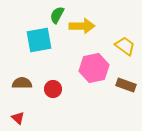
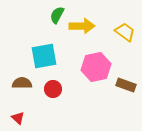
cyan square: moved 5 px right, 16 px down
yellow trapezoid: moved 14 px up
pink hexagon: moved 2 px right, 1 px up
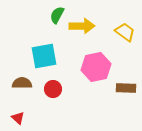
brown rectangle: moved 3 px down; rotated 18 degrees counterclockwise
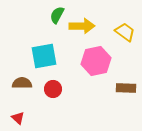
pink hexagon: moved 6 px up
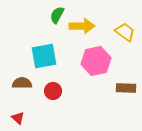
red circle: moved 2 px down
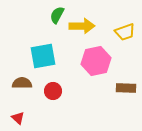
yellow trapezoid: rotated 125 degrees clockwise
cyan square: moved 1 px left
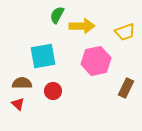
brown rectangle: rotated 66 degrees counterclockwise
red triangle: moved 14 px up
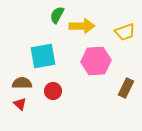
pink hexagon: rotated 8 degrees clockwise
red triangle: moved 2 px right
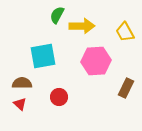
yellow trapezoid: rotated 80 degrees clockwise
red circle: moved 6 px right, 6 px down
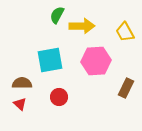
cyan square: moved 7 px right, 4 px down
